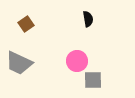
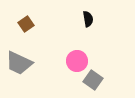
gray square: rotated 36 degrees clockwise
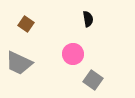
brown square: rotated 21 degrees counterclockwise
pink circle: moved 4 px left, 7 px up
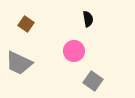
pink circle: moved 1 px right, 3 px up
gray square: moved 1 px down
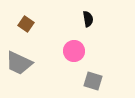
gray square: rotated 18 degrees counterclockwise
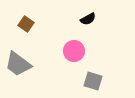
black semicircle: rotated 70 degrees clockwise
gray trapezoid: moved 1 px left, 1 px down; rotated 12 degrees clockwise
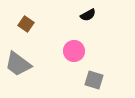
black semicircle: moved 4 px up
gray square: moved 1 px right, 1 px up
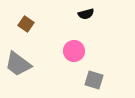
black semicircle: moved 2 px left, 1 px up; rotated 14 degrees clockwise
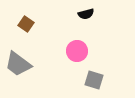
pink circle: moved 3 px right
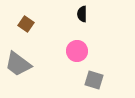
black semicircle: moved 4 px left; rotated 105 degrees clockwise
